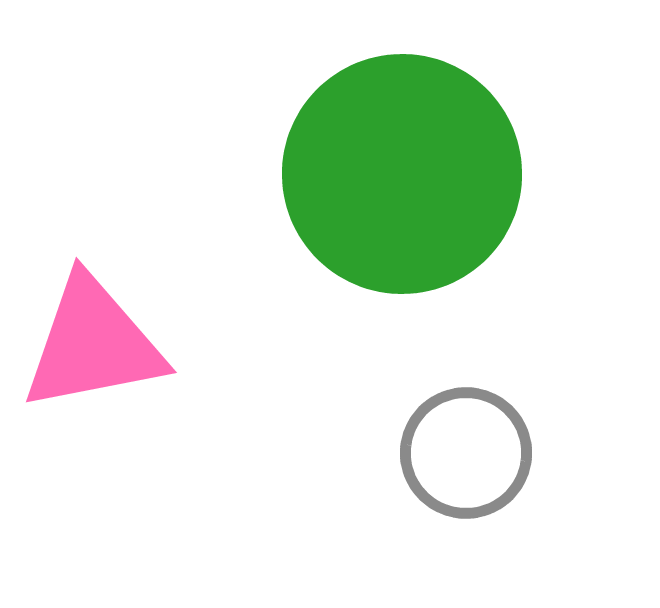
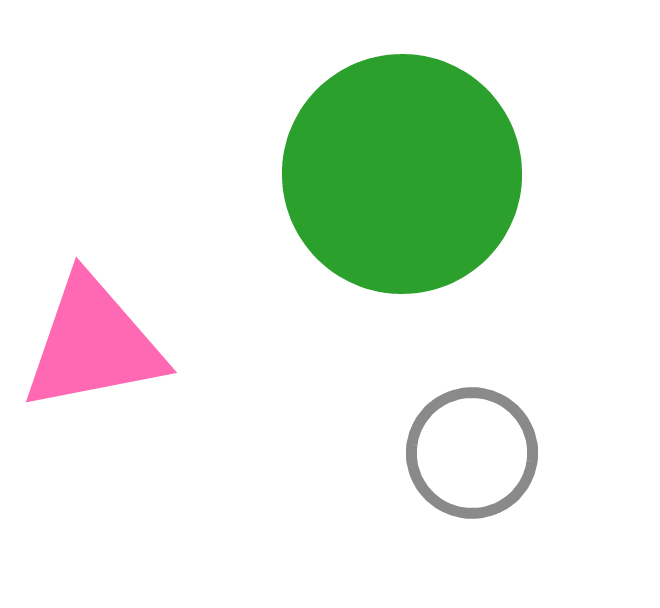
gray circle: moved 6 px right
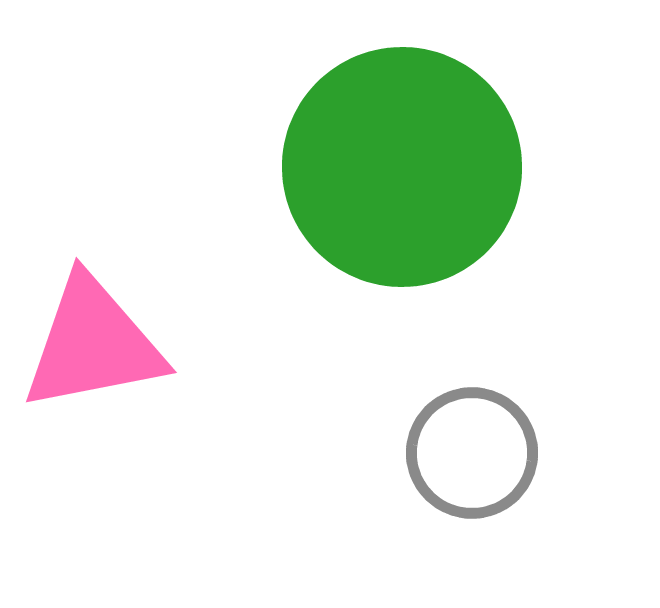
green circle: moved 7 px up
